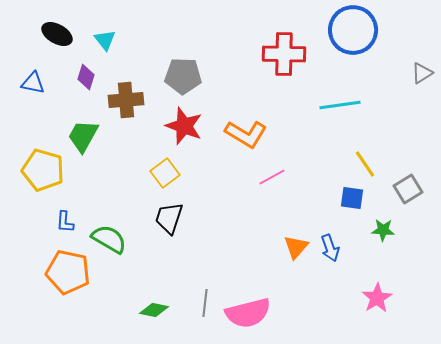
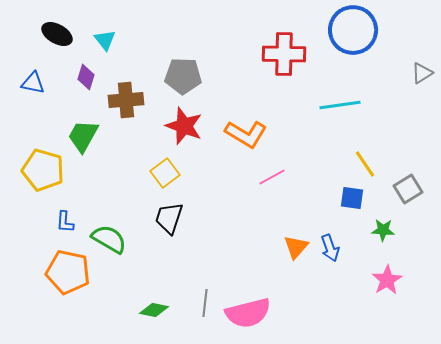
pink star: moved 10 px right, 18 px up
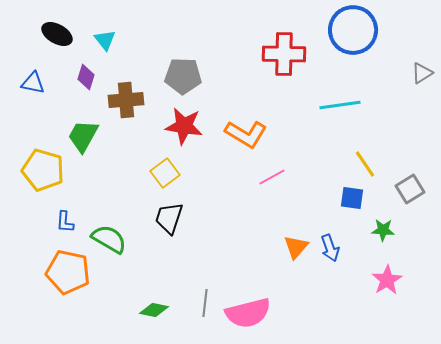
red star: rotated 12 degrees counterclockwise
gray square: moved 2 px right
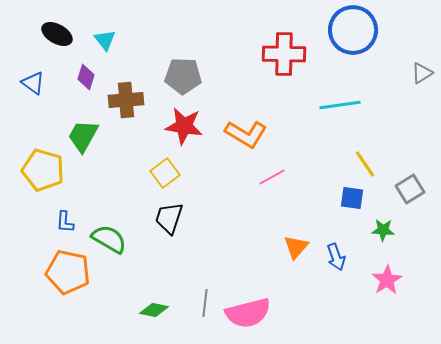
blue triangle: rotated 25 degrees clockwise
blue arrow: moved 6 px right, 9 px down
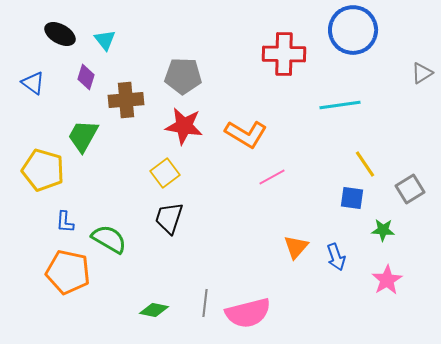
black ellipse: moved 3 px right
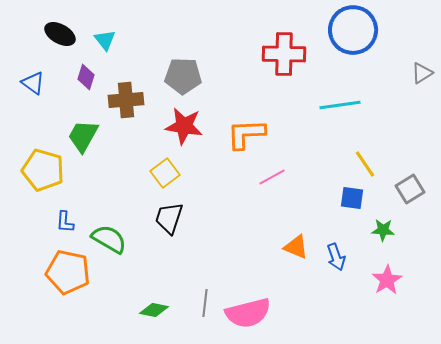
orange L-shape: rotated 147 degrees clockwise
orange triangle: rotated 48 degrees counterclockwise
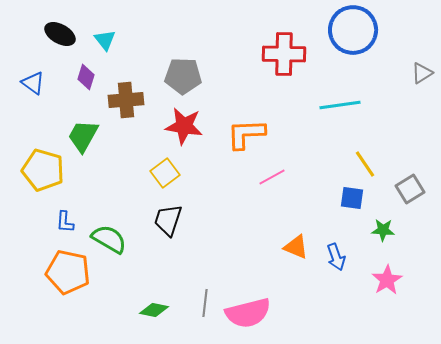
black trapezoid: moved 1 px left, 2 px down
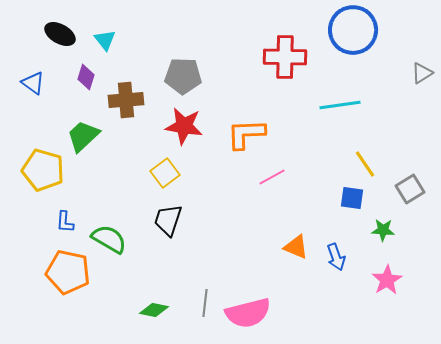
red cross: moved 1 px right, 3 px down
green trapezoid: rotated 18 degrees clockwise
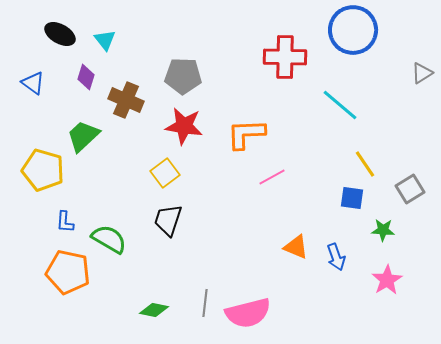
brown cross: rotated 28 degrees clockwise
cyan line: rotated 48 degrees clockwise
